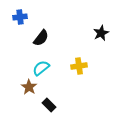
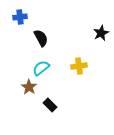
black semicircle: rotated 66 degrees counterclockwise
black rectangle: moved 1 px right
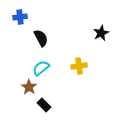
black rectangle: moved 6 px left
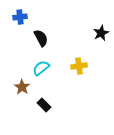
brown star: moved 7 px left
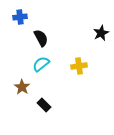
cyan semicircle: moved 4 px up
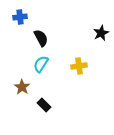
cyan semicircle: rotated 18 degrees counterclockwise
